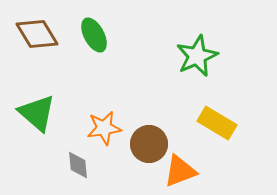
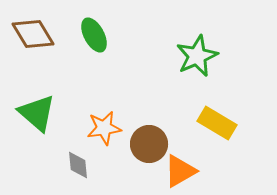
brown diamond: moved 4 px left
orange triangle: rotated 9 degrees counterclockwise
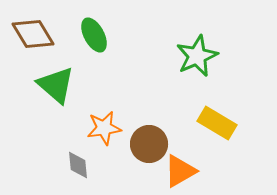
green triangle: moved 19 px right, 28 px up
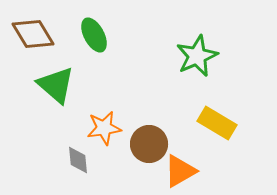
gray diamond: moved 5 px up
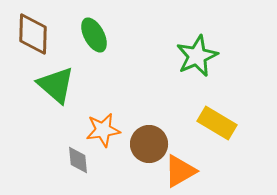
brown diamond: rotated 33 degrees clockwise
orange star: moved 1 px left, 2 px down
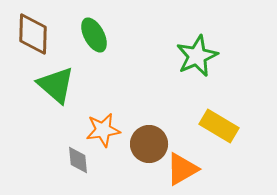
yellow rectangle: moved 2 px right, 3 px down
orange triangle: moved 2 px right, 2 px up
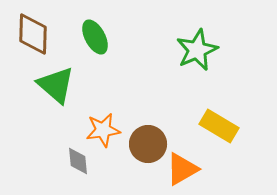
green ellipse: moved 1 px right, 2 px down
green star: moved 6 px up
brown circle: moved 1 px left
gray diamond: moved 1 px down
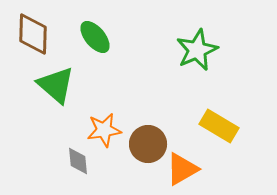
green ellipse: rotated 12 degrees counterclockwise
orange star: moved 1 px right
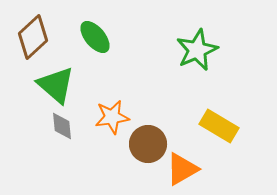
brown diamond: moved 3 px down; rotated 45 degrees clockwise
orange star: moved 8 px right, 13 px up
gray diamond: moved 16 px left, 35 px up
